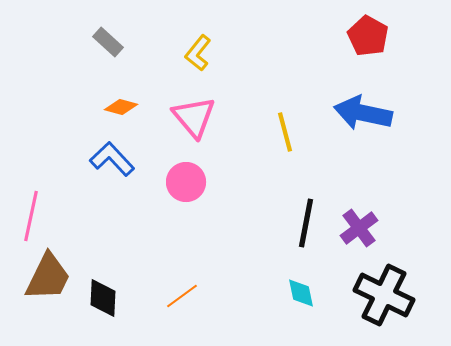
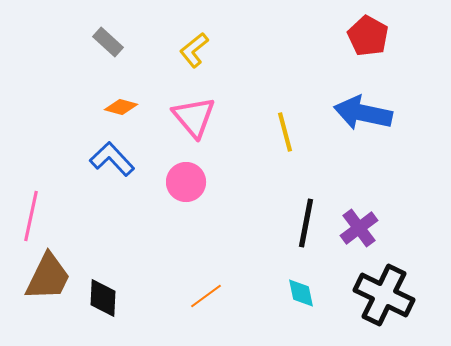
yellow L-shape: moved 4 px left, 3 px up; rotated 12 degrees clockwise
orange line: moved 24 px right
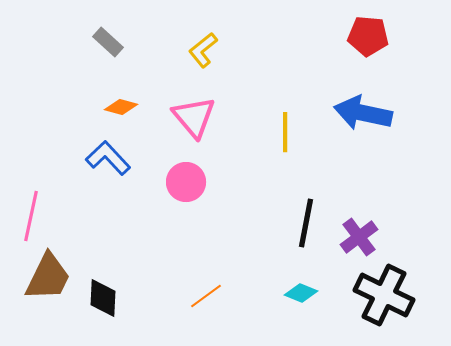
red pentagon: rotated 24 degrees counterclockwise
yellow L-shape: moved 9 px right
yellow line: rotated 15 degrees clockwise
blue L-shape: moved 4 px left, 1 px up
purple cross: moved 9 px down
cyan diamond: rotated 56 degrees counterclockwise
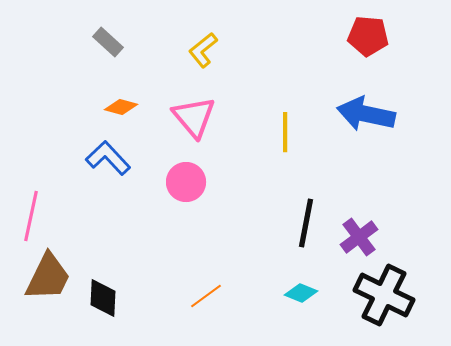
blue arrow: moved 3 px right, 1 px down
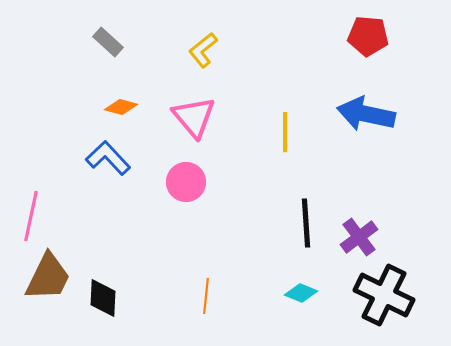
black line: rotated 15 degrees counterclockwise
orange line: rotated 48 degrees counterclockwise
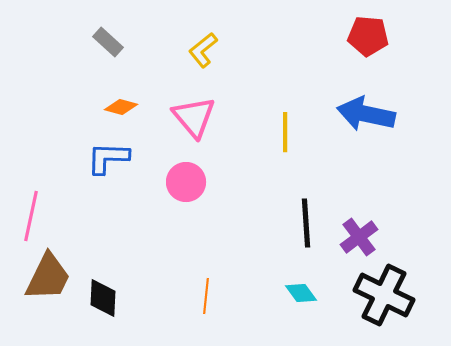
blue L-shape: rotated 45 degrees counterclockwise
cyan diamond: rotated 32 degrees clockwise
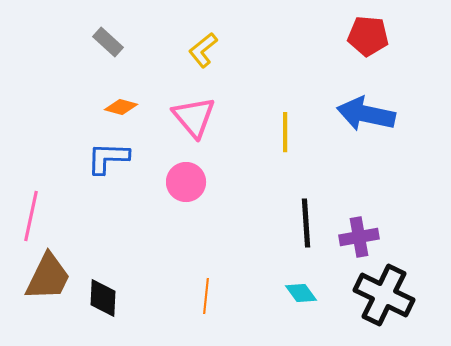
purple cross: rotated 27 degrees clockwise
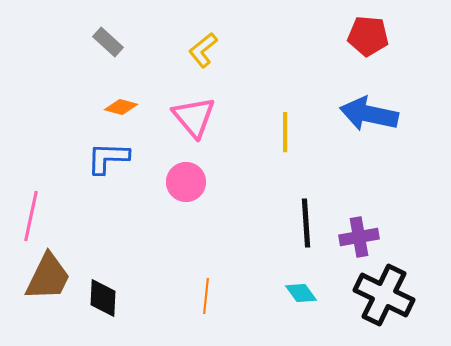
blue arrow: moved 3 px right
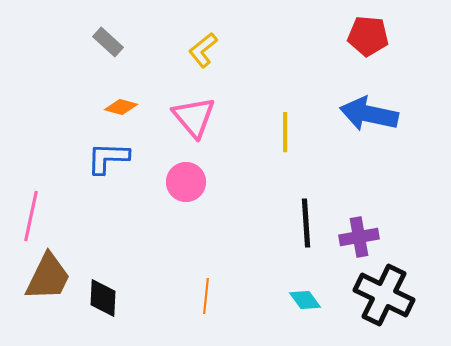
cyan diamond: moved 4 px right, 7 px down
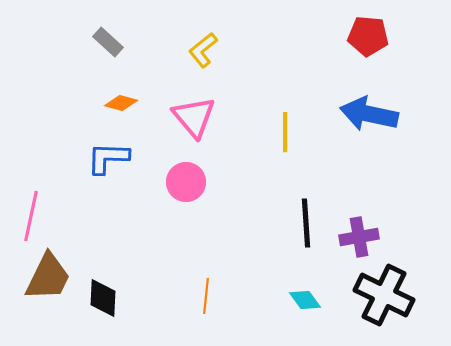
orange diamond: moved 4 px up
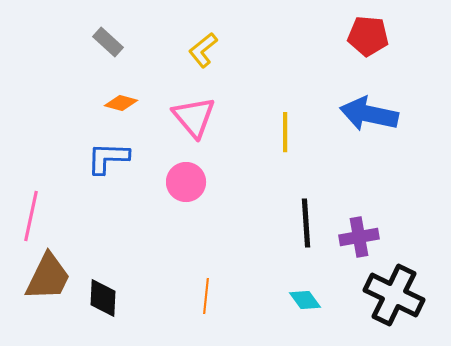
black cross: moved 10 px right
